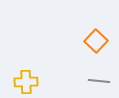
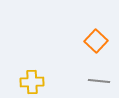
yellow cross: moved 6 px right
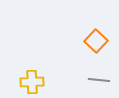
gray line: moved 1 px up
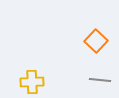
gray line: moved 1 px right
